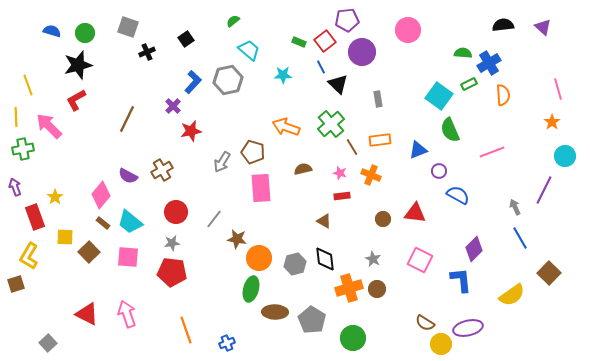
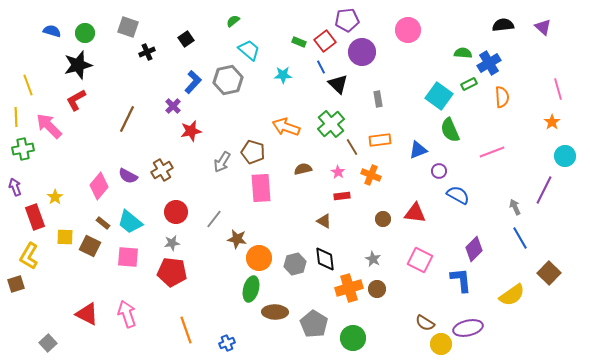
orange semicircle at (503, 95): moved 1 px left, 2 px down
pink star at (340, 173): moved 2 px left, 1 px up; rotated 16 degrees clockwise
pink diamond at (101, 195): moved 2 px left, 9 px up
brown square at (89, 252): moved 1 px right, 6 px up; rotated 20 degrees counterclockwise
gray pentagon at (312, 320): moved 2 px right, 4 px down
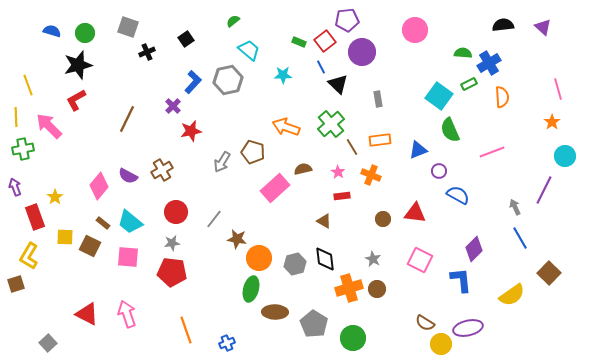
pink circle at (408, 30): moved 7 px right
pink rectangle at (261, 188): moved 14 px right; rotated 52 degrees clockwise
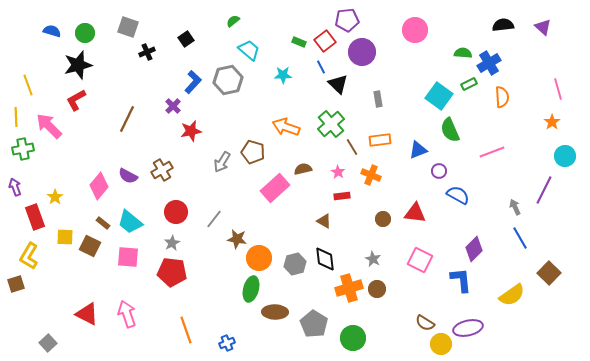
gray star at (172, 243): rotated 21 degrees counterclockwise
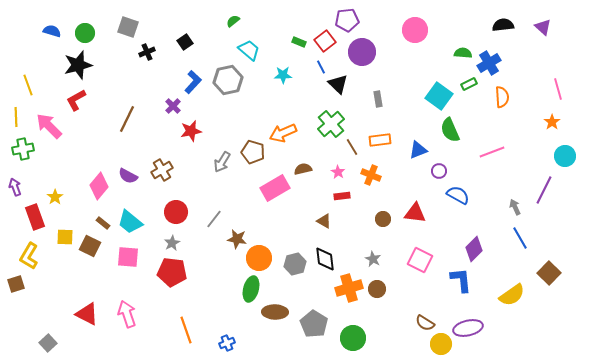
black square at (186, 39): moved 1 px left, 3 px down
orange arrow at (286, 127): moved 3 px left, 6 px down; rotated 44 degrees counterclockwise
pink rectangle at (275, 188): rotated 12 degrees clockwise
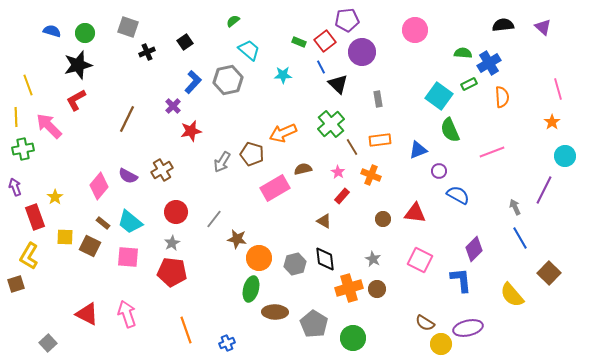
brown pentagon at (253, 152): moved 1 px left, 2 px down
red rectangle at (342, 196): rotated 42 degrees counterclockwise
yellow semicircle at (512, 295): rotated 84 degrees clockwise
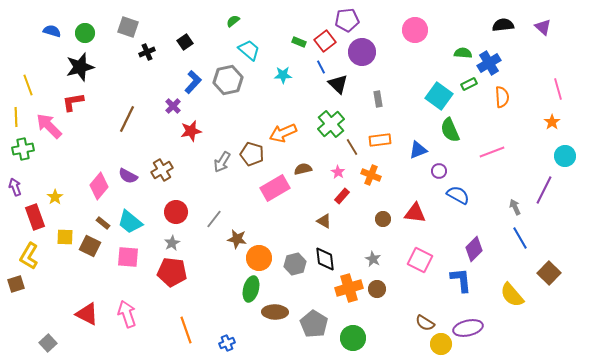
black star at (78, 65): moved 2 px right, 2 px down
red L-shape at (76, 100): moved 3 px left, 2 px down; rotated 20 degrees clockwise
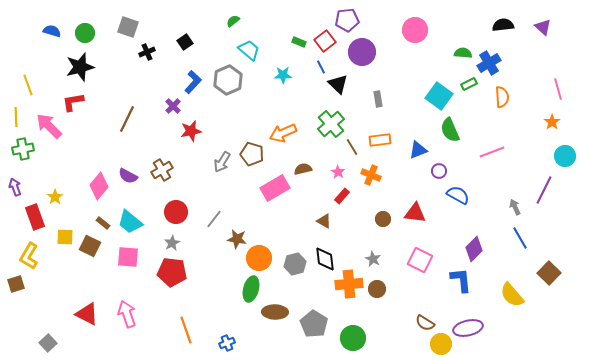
gray hexagon at (228, 80): rotated 12 degrees counterclockwise
orange cross at (349, 288): moved 4 px up; rotated 12 degrees clockwise
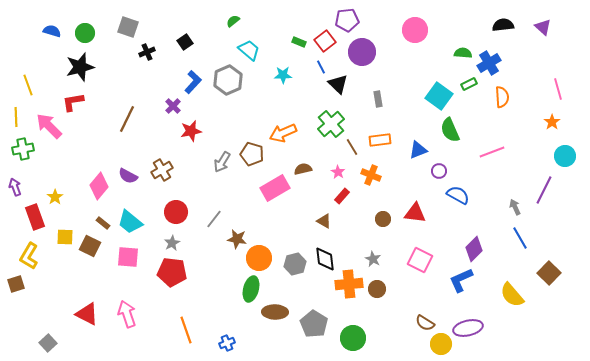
blue L-shape at (461, 280): rotated 108 degrees counterclockwise
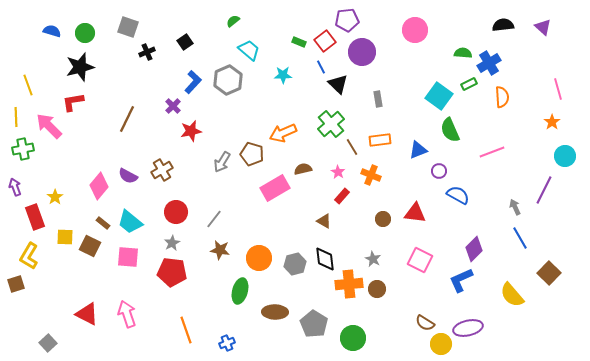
brown star at (237, 239): moved 17 px left, 11 px down
green ellipse at (251, 289): moved 11 px left, 2 px down
